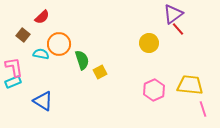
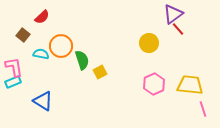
orange circle: moved 2 px right, 2 px down
pink hexagon: moved 6 px up
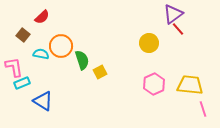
cyan rectangle: moved 9 px right, 1 px down
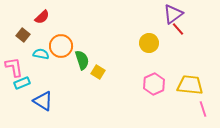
yellow square: moved 2 px left; rotated 32 degrees counterclockwise
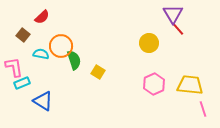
purple triangle: rotated 25 degrees counterclockwise
green semicircle: moved 8 px left
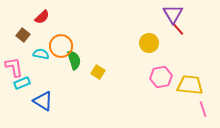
pink hexagon: moved 7 px right, 7 px up; rotated 15 degrees clockwise
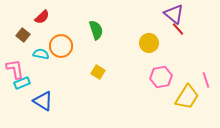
purple triangle: moved 1 px right; rotated 20 degrees counterclockwise
green semicircle: moved 22 px right, 30 px up
pink L-shape: moved 1 px right, 2 px down
yellow trapezoid: moved 3 px left, 12 px down; rotated 116 degrees clockwise
pink line: moved 3 px right, 29 px up
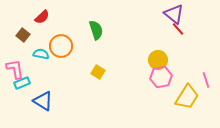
yellow circle: moved 9 px right, 17 px down
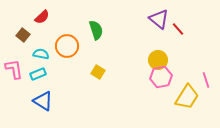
purple triangle: moved 15 px left, 5 px down
orange circle: moved 6 px right
pink L-shape: moved 1 px left
cyan rectangle: moved 16 px right, 9 px up
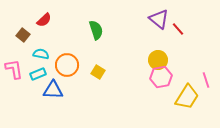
red semicircle: moved 2 px right, 3 px down
orange circle: moved 19 px down
blue triangle: moved 10 px right, 11 px up; rotated 30 degrees counterclockwise
